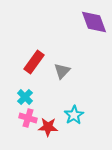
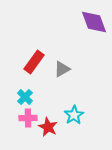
gray triangle: moved 2 px up; rotated 18 degrees clockwise
pink cross: rotated 18 degrees counterclockwise
red star: rotated 24 degrees clockwise
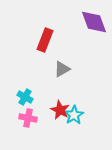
red rectangle: moved 11 px right, 22 px up; rotated 15 degrees counterclockwise
cyan cross: rotated 14 degrees counterclockwise
pink cross: rotated 12 degrees clockwise
red star: moved 12 px right, 17 px up
